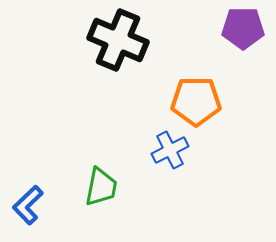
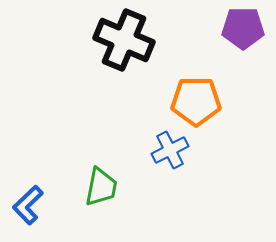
black cross: moved 6 px right
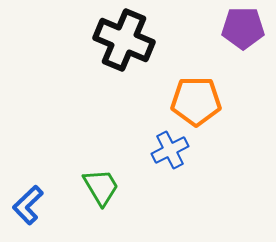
green trapezoid: rotated 42 degrees counterclockwise
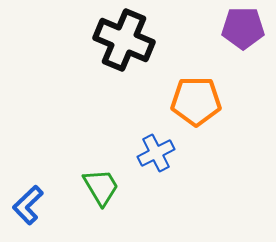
blue cross: moved 14 px left, 3 px down
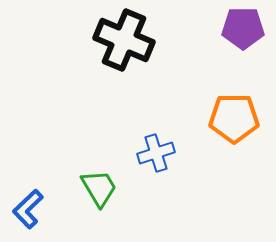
orange pentagon: moved 38 px right, 17 px down
blue cross: rotated 9 degrees clockwise
green trapezoid: moved 2 px left, 1 px down
blue L-shape: moved 4 px down
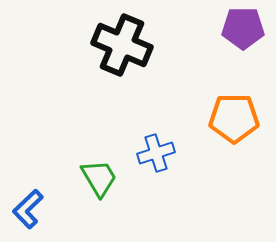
black cross: moved 2 px left, 5 px down
green trapezoid: moved 10 px up
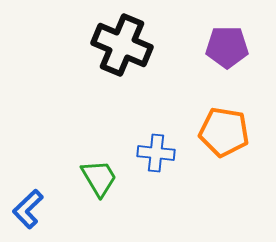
purple pentagon: moved 16 px left, 19 px down
orange pentagon: moved 10 px left, 14 px down; rotated 9 degrees clockwise
blue cross: rotated 24 degrees clockwise
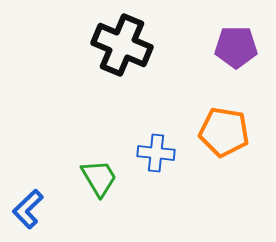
purple pentagon: moved 9 px right
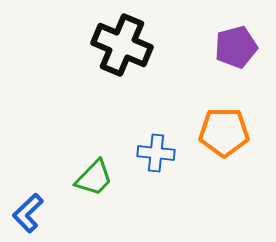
purple pentagon: rotated 15 degrees counterclockwise
orange pentagon: rotated 9 degrees counterclockwise
green trapezoid: moved 5 px left; rotated 75 degrees clockwise
blue L-shape: moved 4 px down
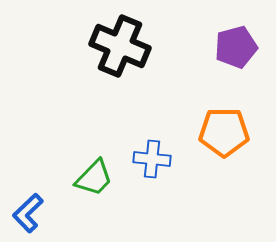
black cross: moved 2 px left, 1 px down
blue cross: moved 4 px left, 6 px down
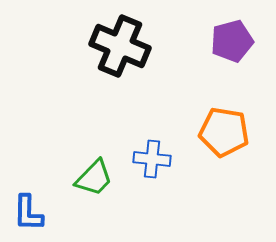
purple pentagon: moved 4 px left, 6 px up
orange pentagon: rotated 9 degrees clockwise
blue L-shape: rotated 45 degrees counterclockwise
